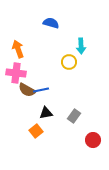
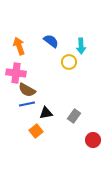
blue semicircle: moved 18 px down; rotated 21 degrees clockwise
orange arrow: moved 1 px right, 3 px up
blue line: moved 14 px left, 14 px down
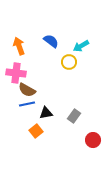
cyan arrow: rotated 63 degrees clockwise
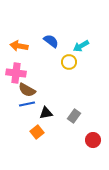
orange arrow: rotated 60 degrees counterclockwise
orange square: moved 1 px right, 1 px down
